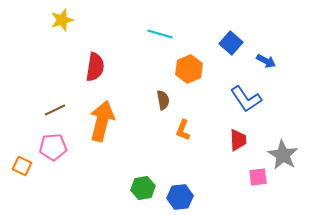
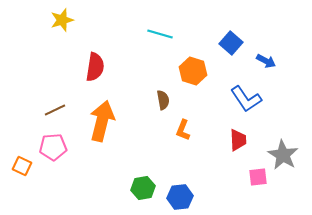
orange hexagon: moved 4 px right, 2 px down; rotated 20 degrees counterclockwise
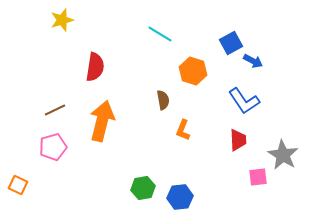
cyan line: rotated 15 degrees clockwise
blue square: rotated 20 degrees clockwise
blue arrow: moved 13 px left
blue L-shape: moved 2 px left, 2 px down
pink pentagon: rotated 12 degrees counterclockwise
orange square: moved 4 px left, 19 px down
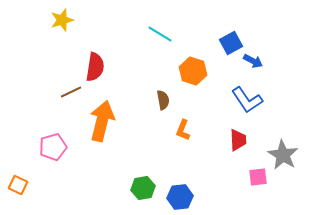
blue L-shape: moved 3 px right, 1 px up
brown line: moved 16 px right, 18 px up
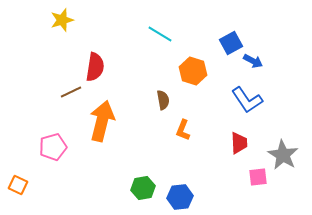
red trapezoid: moved 1 px right, 3 px down
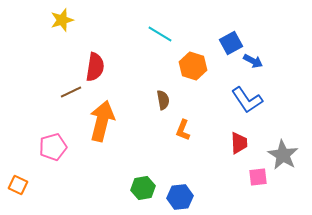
orange hexagon: moved 5 px up
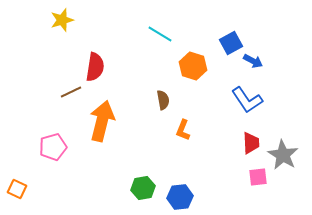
red trapezoid: moved 12 px right
orange square: moved 1 px left, 4 px down
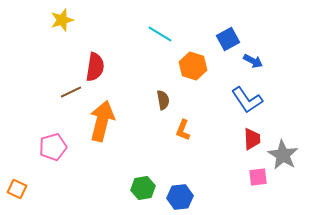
blue square: moved 3 px left, 4 px up
red trapezoid: moved 1 px right, 4 px up
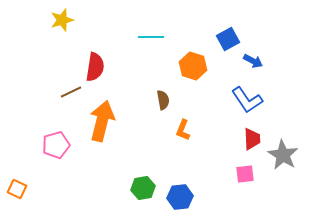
cyan line: moved 9 px left, 3 px down; rotated 30 degrees counterclockwise
pink pentagon: moved 3 px right, 2 px up
pink square: moved 13 px left, 3 px up
